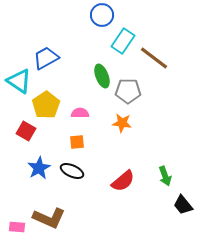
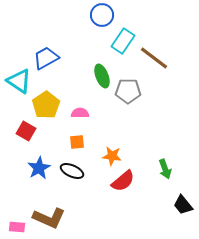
orange star: moved 10 px left, 33 px down
green arrow: moved 7 px up
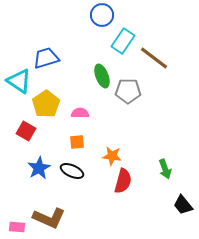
blue trapezoid: rotated 12 degrees clockwise
yellow pentagon: moved 1 px up
red semicircle: rotated 35 degrees counterclockwise
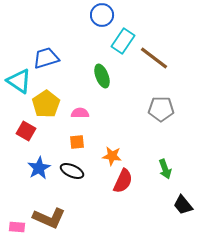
gray pentagon: moved 33 px right, 18 px down
red semicircle: rotated 10 degrees clockwise
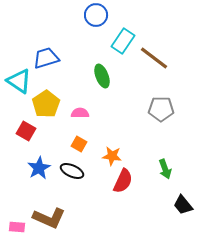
blue circle: moved 6 px left
orange square: moved 2 px right, 2 px down; rotated 35 degrees clockwise
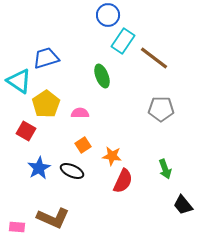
blue circle: moved 12 px right
orange square: moved 4 px right, 1 px down; rotated 28 degrees clockwise
brown L-shape: moved 4 px right
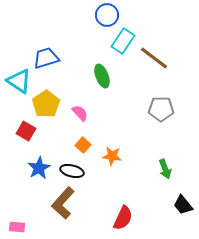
blue circle: moved 1 px left
pink semicircle: rotated 48 degrees clockwise
orange square: rotated 14 degrees counterclockwise
black ellipse: rotated 10 degrees counterclockwise
red semicircle: moved 37 px down
brown L-shape: moved 10 px right, 15 px up; rotated 108 degrees clockwise
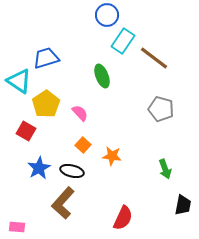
gray pentagon: rotated 15 degrees clockwise
black trapezoid: rotated 130 degrees counterclockwise
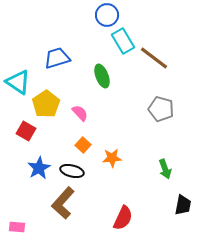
cyan rectangle: rotated 65 degrees counterclockwise
blue trapezoid: moved 11 px right
cyan triangle: moved 1 px left, 1 px down
orange star: moved 2 px down; rotated 12 degrees counterclockwise
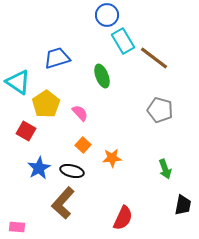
gray pentagon: moved 1 px left, 1 px down
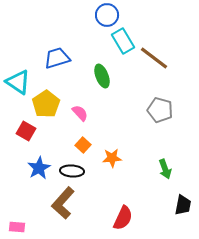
black ellipse: rotated 10 degrees counterclockwise
